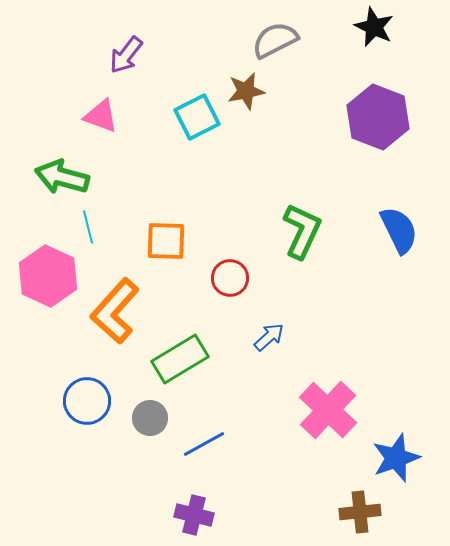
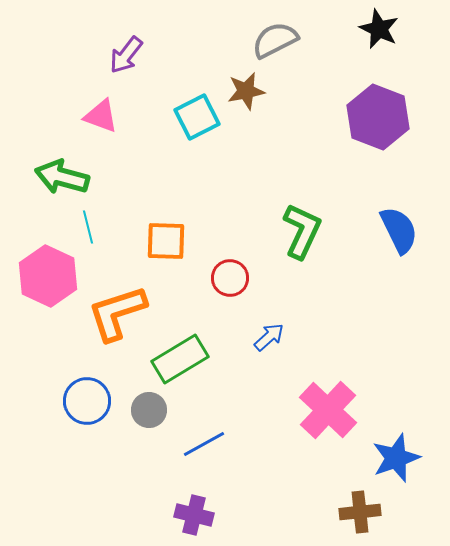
black star: moved 5 px right, 2 px down
orange L-shape: moved 2 px right, 2 px down; rotated 30 degrees clockwise
gray circle: moved 1 px left, 8 px up
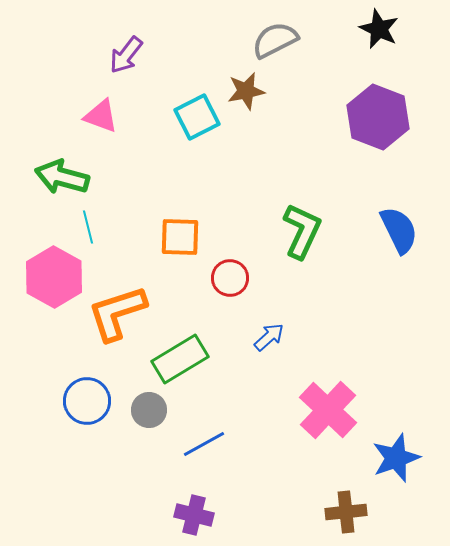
orange square: moved 14 px right, 4 px up
pink hexagon: moved 6 px right, 1 px down; rotated 4 degrees clockwise
brown cross: moved 14 px left
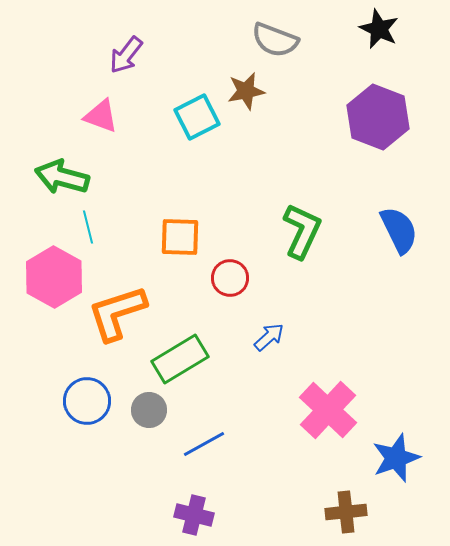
gray semicircle: rotated 132 degrees counterclockwise
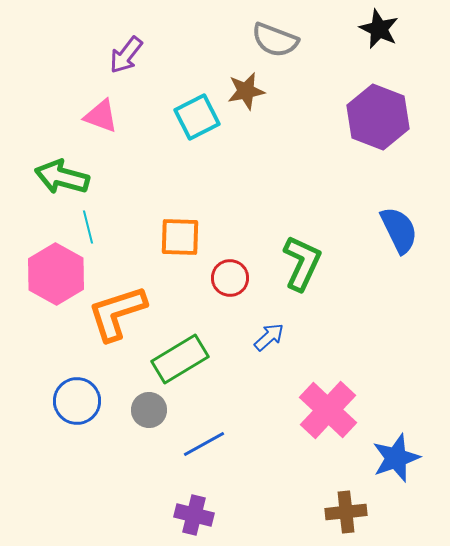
green L-shape: moved 32 px down
pink hexagon: moved 2 px right, 3 px up
blue circle: moved 10 px left
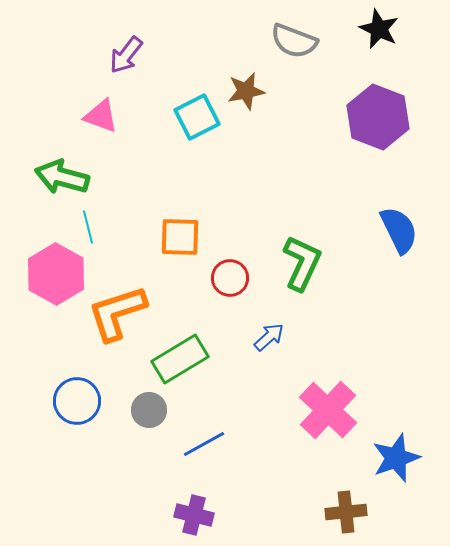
gray semicircle: moved 19 px right, 1 px down
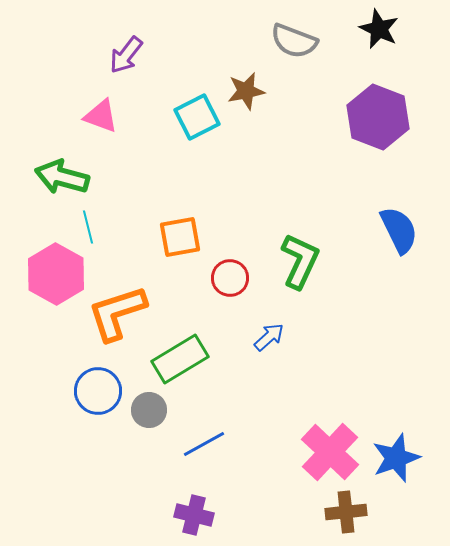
orange square: rotated 12 degrees counterclockwise
green L-shape: moved 2 px left, 2 px up
blue circle: moved 21 px right, 10 px up
pink cross: moved 2 px right, 42 px down
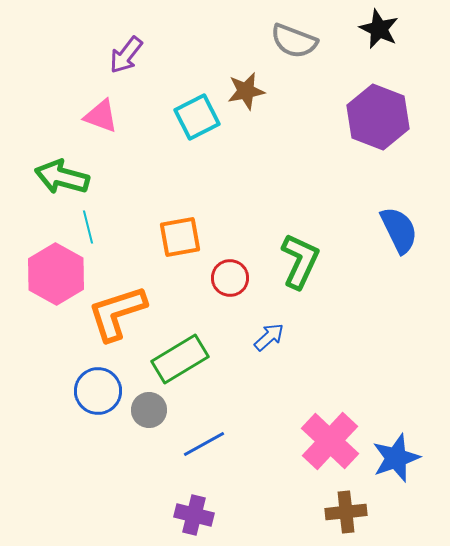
pink cross: moved 11 px up
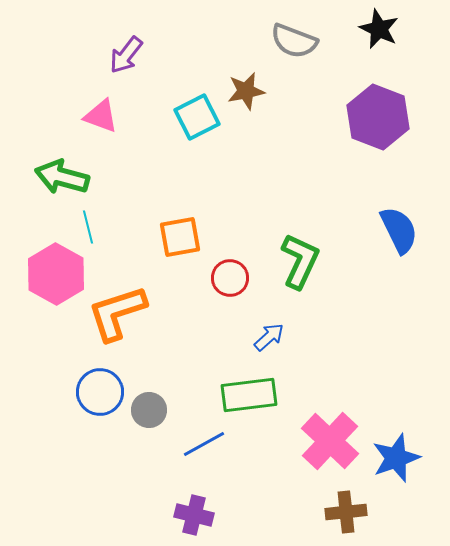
green rectangle: moved 69 px right, 36 px down; rotated 24 degrees clockwise
blue circle: moved 2 px right, 1 px down
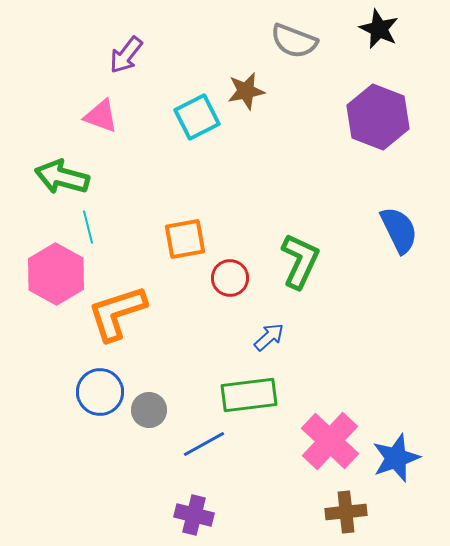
orange square: moved 5 px right, 2 px down
